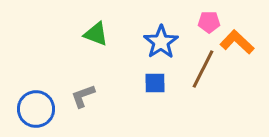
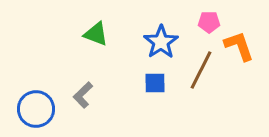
orange L-shape: moved 2 px right, 4 px down; rotated 28 degrees clockwise
brown line: moved 2 px left, 1 px down
gray L-shape: moved 1 px up; rotated 24 degrees counterclockwise
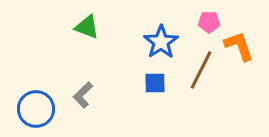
green triangle: moved 9 px left, 7 px up
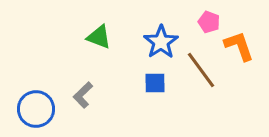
pink pentagon: rotated 20 degrees clockwise
green triangle: moved 12 px right, 10 px down
brown line: rotated 63 degrees counterclockwise
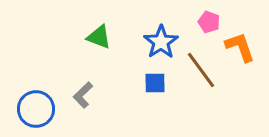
orange L-shape: moved 1 px right, 1 px down
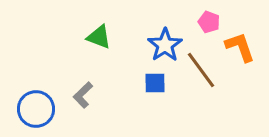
blue star: moved 4 px right, 3 px down
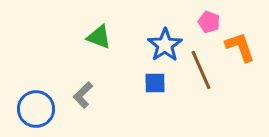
brown line: rotated 12 degrees clockwise
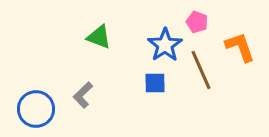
pink pentagon: moved 12 px left
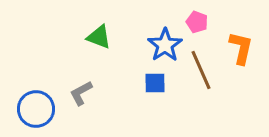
orange L-shape: moved 1 px right, 1 px down; rotated 32 degrees clockwise
gray L-shape: moved 2 px left, 2 px up; rotated 16 degrees clockwise
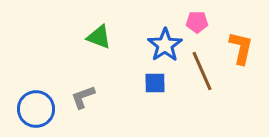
pink pentagon: rotated 20 degrees counterclockwise
brown line: moved 1 px right, 1 px down
gray L-shape: moved 2 px right, 4 px down; rotated 8 degrees clockwise
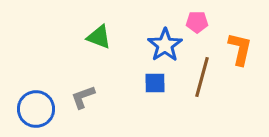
orange L-shape: moved 1 px left, 1 px down
brown line: moved 6 px down; rotated 39 degrees clockwise
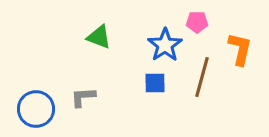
gray L-shape: rotated 16 degrees clockwise
